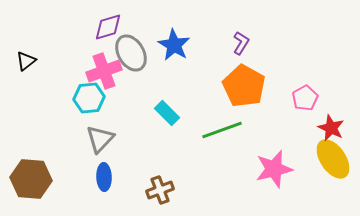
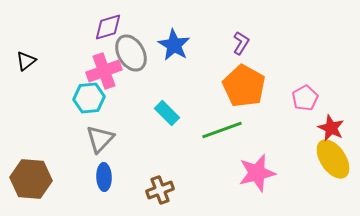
pink star: moved 17 px left, 4 px down
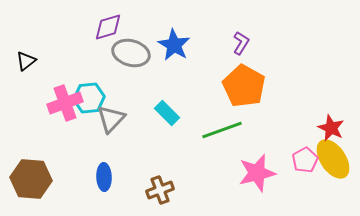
gray ellipse: rotated 45 degrees counterclockwise
pink cross: moved 39 px left, 32 px down
pink pentagon: moved 62 px down
gray triangle: moved 11 px right, 20 px up
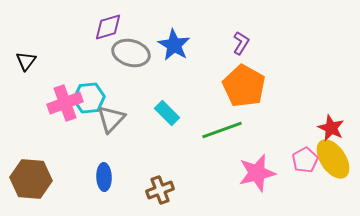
black triangle: rotated 15 degrees counterclockwise
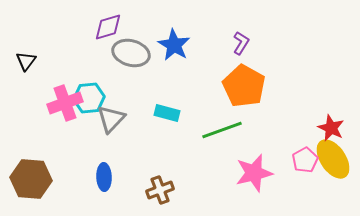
cyan rectangle: rotated 30 degrees counterclockwise
pink star: moved 3 px left
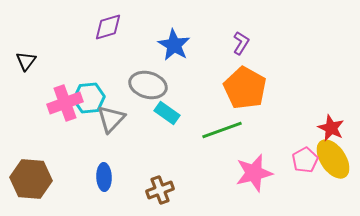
gray ellipse: moved 17 px right, 32 px down
orange pentagon: moved 1 px right, 2 px down
cyan rectangle: rotated 20 degrees clockwise
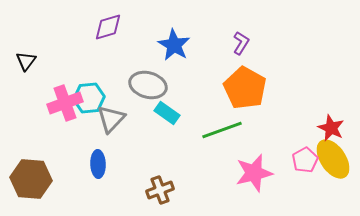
blue ellipse: moved 6 px left, 13 px up
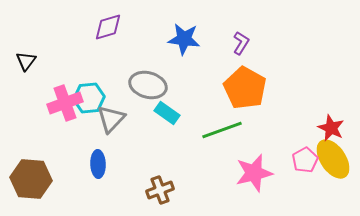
blue star: moved 10 px right, 6 px up; rotated 24 degrees counterclockwise
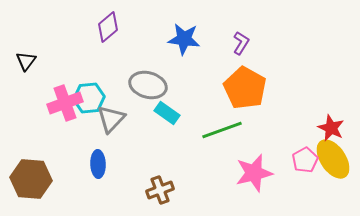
purple diamond: rotated 24 degrees counterclockwise
